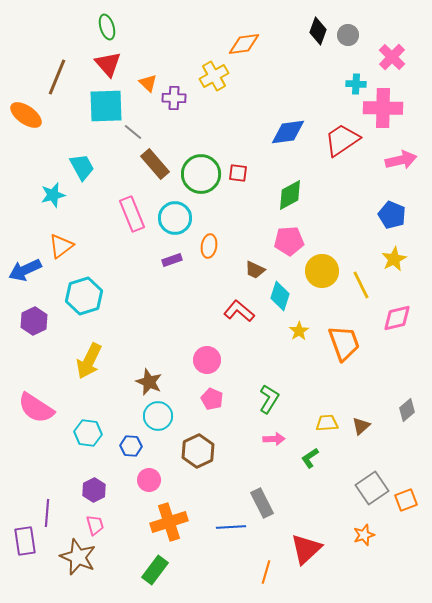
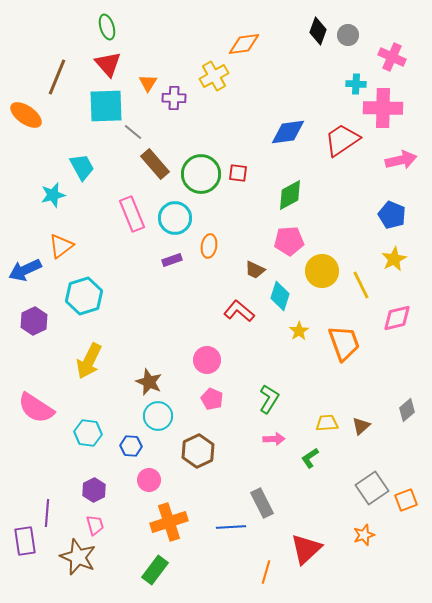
pink cross at (392, 57): rotated 20 degrees counterclockwise
orange triangle at (148, 83): rotated 18 degrees clockwise
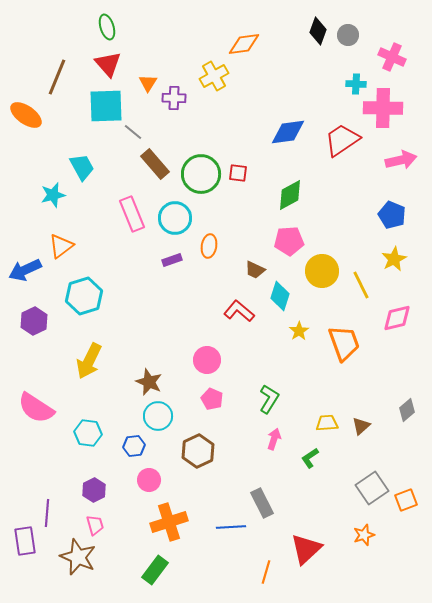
pink arrow at (274, 439): rotated 70 degrees counterclockwise
blue hexagon at (131, 446): moved 3 px right; rotated 10 degrees counterclockwise
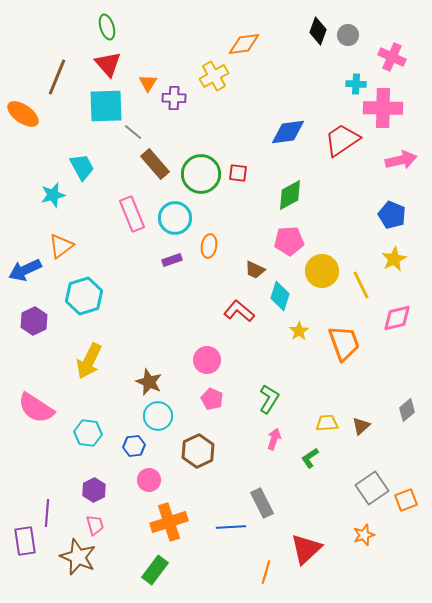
orange ellipse at (26, 115): moved 3 px left, 1 px up
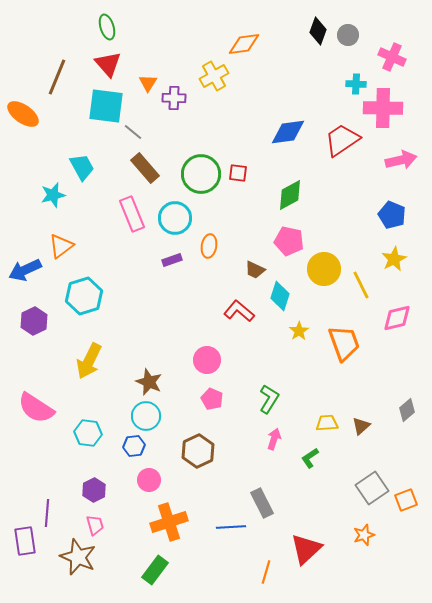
cyan square at (106, 106): rotated 9 degrees clockwise
brown rectangle at (155, 164): moved 10 px left, 4 px down
pink pentagon at (289, 241): rotated 16 degrees clockwise
yellow circle at (322, 271): moved 2 px right, 2 px up
cyan circle at (158, 416): moved 12 px left
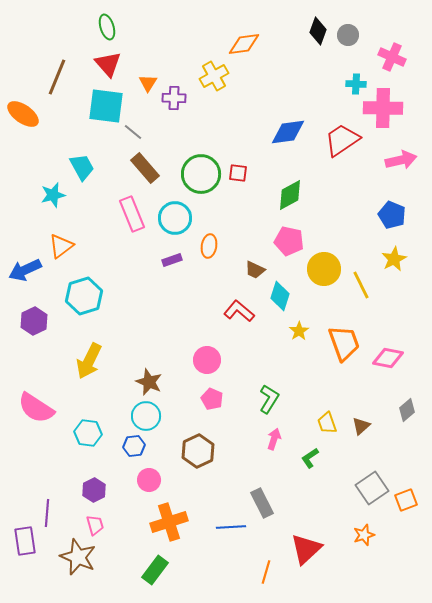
pink diamond at (397, 318): moved 9 px left, 40 px down; rotated 24 degrees clockwise
yellow trapezoid at (327, 423): rotated 105 degrees counterclockwise
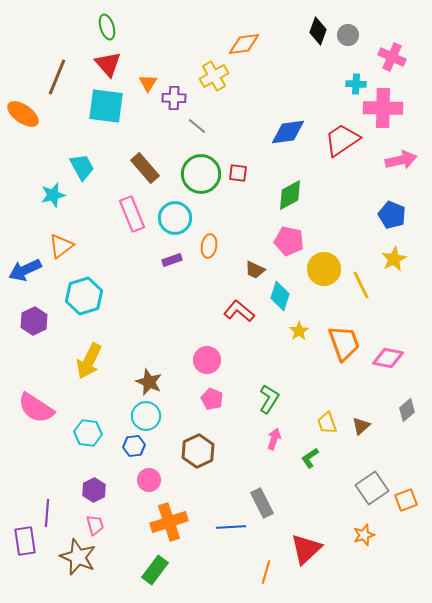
gray line at (133, 132): moved 64 px right, 6 px up
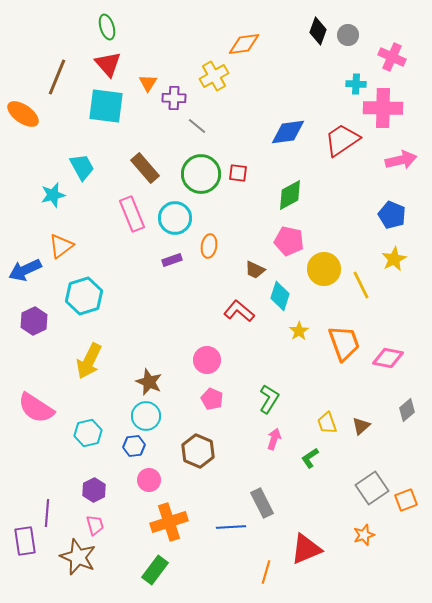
cyan hexagon at (88, 433): rotated 20 degrees counterclockwise
brown hexagon at (198, 451): rotated 12 degrees counterclockwise
red triangle at (306, 549): rotated 20 degrees clockwise
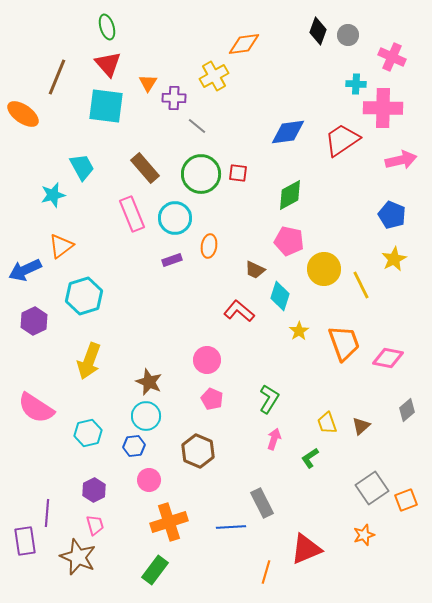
yellow arrow at (89, 361): rotated 6 degrees counterclockwise
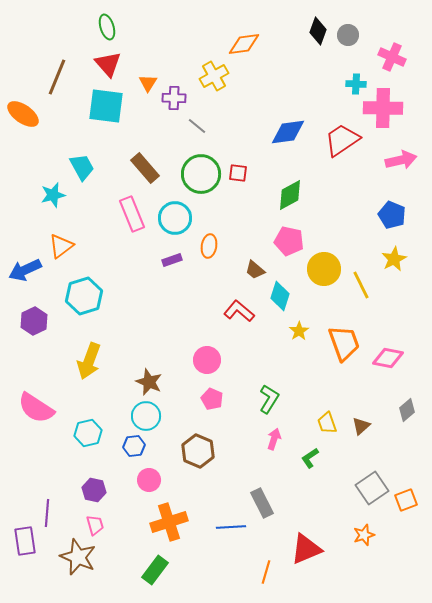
brown trapezoid at (255, 270): rotated 15 degrees clockwise
purple hexagon at (94, 490): rotated 20 degrees counterclockwise
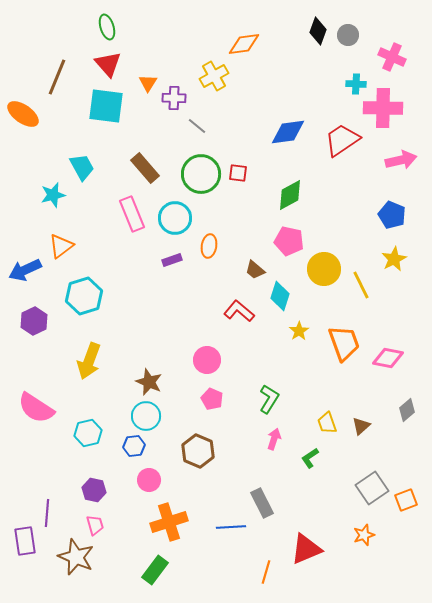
brown star at (78, 557): moved 2 px left
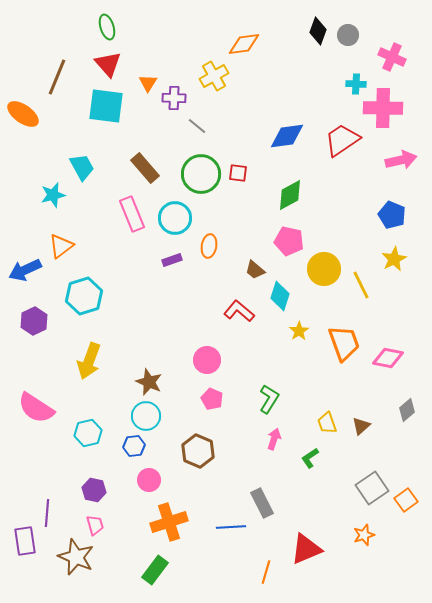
blue diamond at (288, 132): moved 1 px left, 4 px down
orange square at (406, 500): rotated 15 degrees counterclockwise
